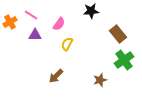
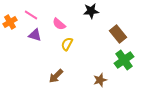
pink semicircle: rotated 96 degrees clockwise
purple triangle: rotated 16 degrees clockwise
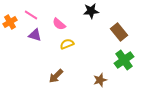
brown rectangle: moved 1 px right, 2 px up
yellow semicircle: rotated 40 degrees clockwise
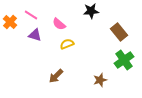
orange cross: rotated 16 degrees counterclockwise
